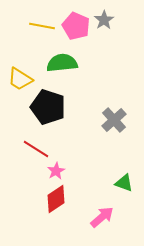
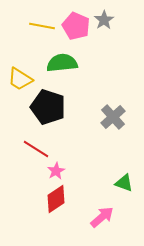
gray cross: moved 1 px left, 3 px up
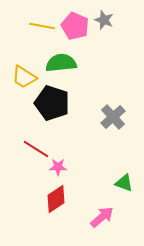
gray star: rotated 18 degrees counterclockwise
pink pentagon: moved 1 px left
green semicircle: moved 1 px left
yellow trapezoid: moved 4 px right, 2 px up
black pentagon: moved 4 px right, 4 px up
pink star: moved 2 px right, 4 px up; rotated 30 degrees clockwise
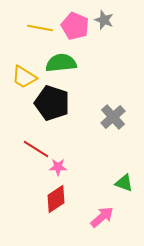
yellow line: moved 2 px left, 2 px down
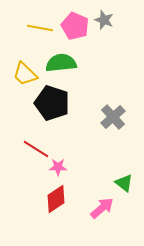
yellow trapezoid: moved 1 px right, 3 px up; rotated 12 degrees clockwise
green triangle: rotated 18 degrees clockwise
pink arrow: moved 9 px up
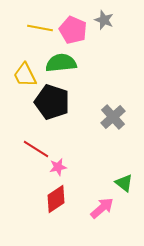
pink pentagon: moved 2 px left, 4 px down
yellow trapezoid: moved 1 px down; rotated 20 degrees clockwise
black pentagon: moved 1 px up
pink star: rotated 12 degrees counterclockwise
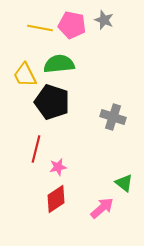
pink pentagon: moved 1 px left, 5 px up; rotated 12 degrees counterclockwise
green semicircle: moved 2 px left, 1 px down
gray cross: rotated 30 degrees counterclockwise
red line: rotated 72 degrees clockwise
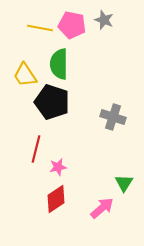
green semicircle: rotated 84 degrees counterclockwise
yellow trapezoid: rotated 8 degrees counterclockwise
green triangle: rotated 24 degrees clockwise
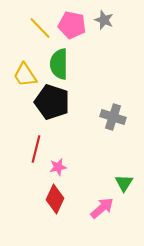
yellow line: rotated 35 degrees clockwise
red diamond: moved 1 px left; rotated 32 degrees counterclockwise
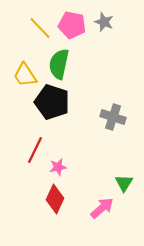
gray star: moved 2 px down
green semicircle: rotated 12 degrees clockwise
red line: moved 1 px left, 1 px down; rotated 12 degrees clockwise
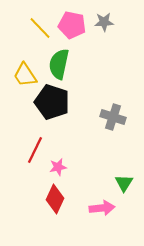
gray star: rotated 24 degrees counterclockwise
pink arrow: rotated 35 degrees clockwise
